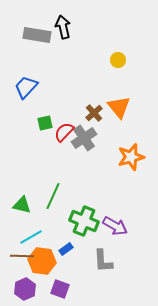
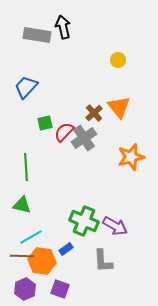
green line: moved 27 px left, 29 px up; rotated 28 degrees counterclockwise
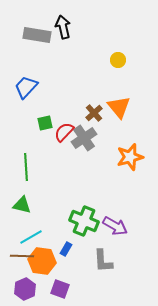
orange star: moved 1 px left
blue rectangle: rotated 24 degrees counterclockwise
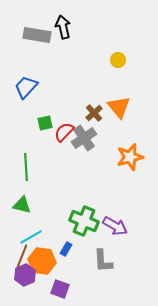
brown line: rotated 70 degrees counterclockwise
purple hexagon: moved 14 px up
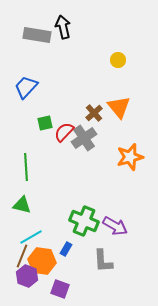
purple hexagon: moved 2 px right, 1 px down; rotated 15 degrees counterclockwise
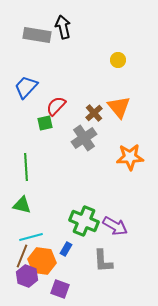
red semicircle: moved 8 px left, 26 px up
orange star: rotated 12 degrees clockwise
cyan line: rotated 15 degrees clockwise
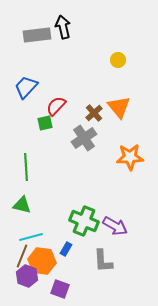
gray rectangle: rotated 16 degrees counterclockwise
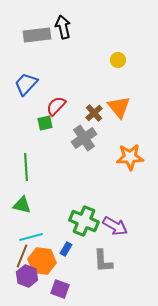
blue trapezoid: moved 3 px up
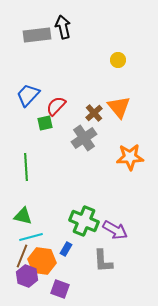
blue trapezoid: moved 2 px right, 11 px down
green triangle: moved 1 px right, 11 px down
purple arrow: moved 4 px down
